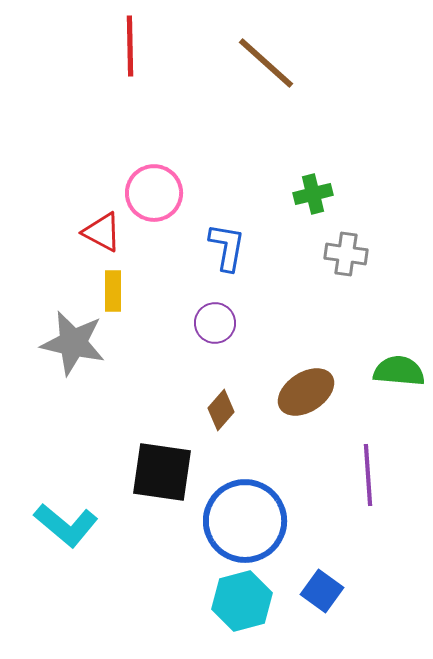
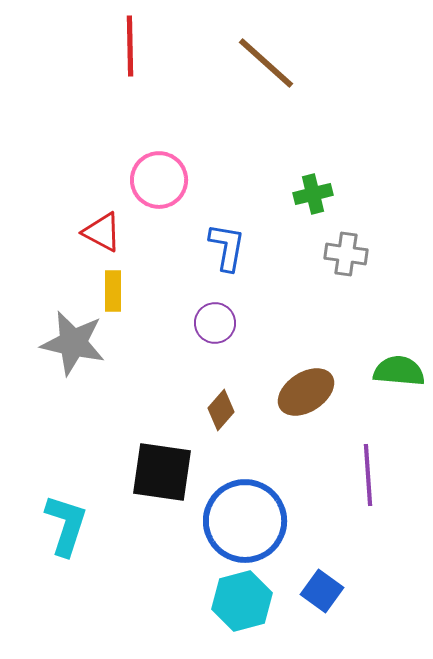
pink circle: moved 5 px right, 13 px up
cyan L-shape: rotated 112 degrees counterclockwise
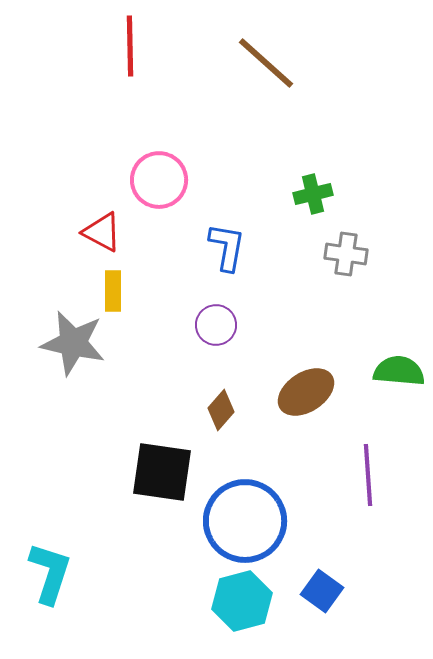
purple circle: moved 1 px right, 2 px down
cyan L-shape: moved 16 px left, 48 px down
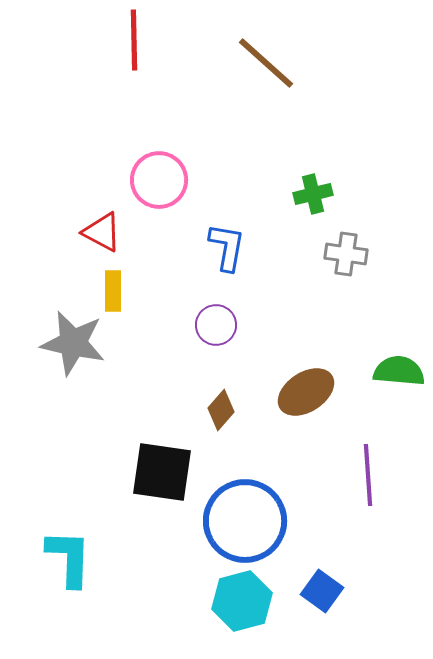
red line: moved 4 px right, 6 px up
cyan L-shape: moved 19 px right, 15 px up; rotated 16 degrees counterclockwise
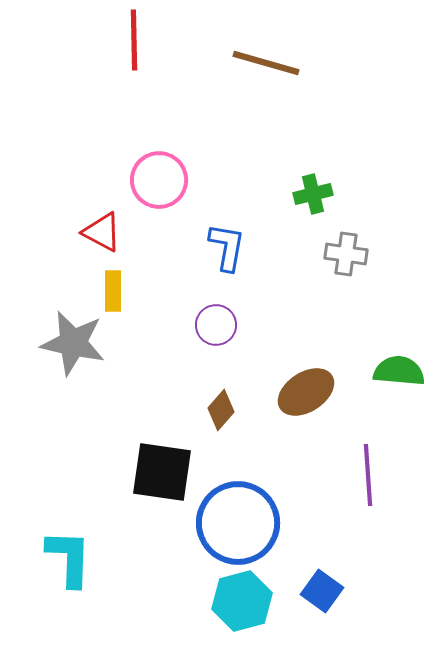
brown line: rotated 26 degrees counterclockwise
blue circle: moved 7 px left, 2 px down
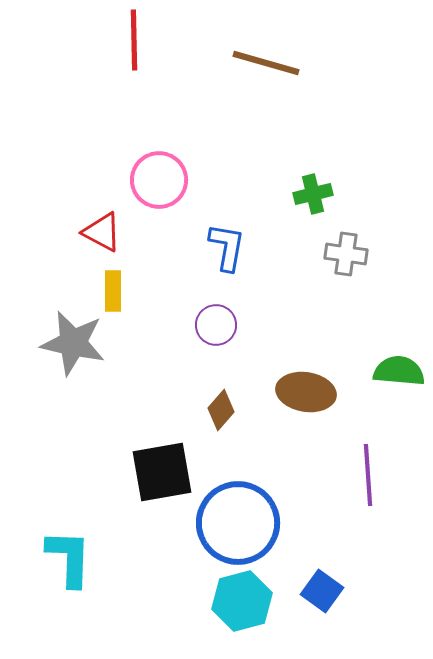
brown ellipse: rotated 42 degrees clockwise
black square: rotated 18 degrees counterclockwise
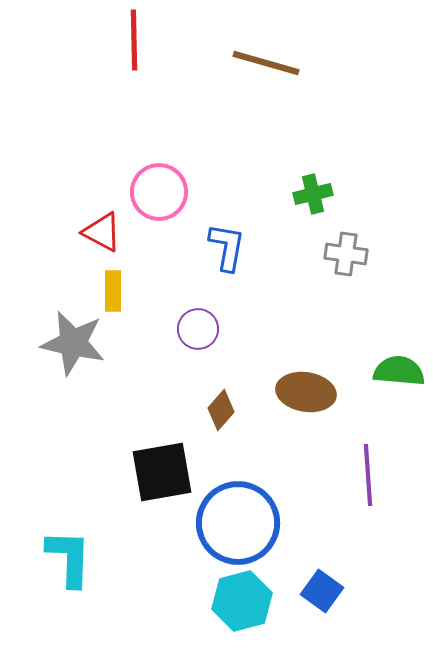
pink circle: moved 12 px down
purple circle: moved 18 px left, 4 px down
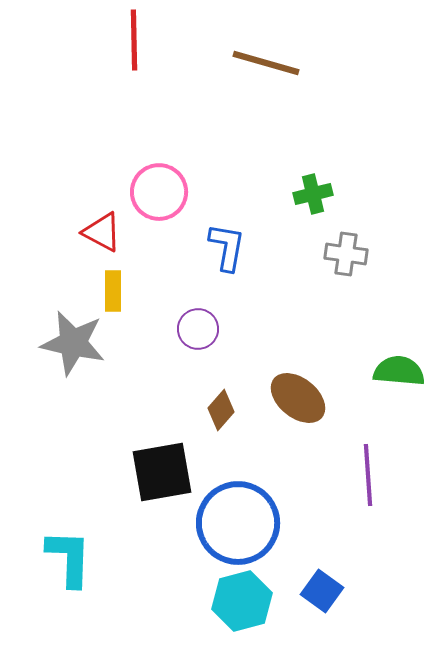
brown ellipse: moved 8 px left, 6 px down; rotated 30 degrees clockwise
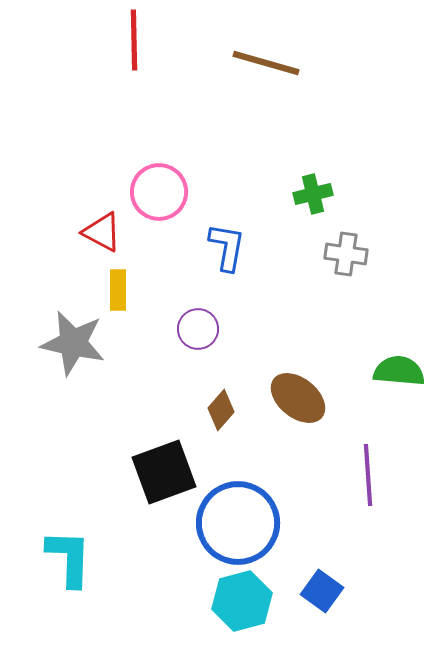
yellow rectangle: moved 5 px right, 1 px up
black square: moved 2 px right; rotated 10 degrees counterclockwise
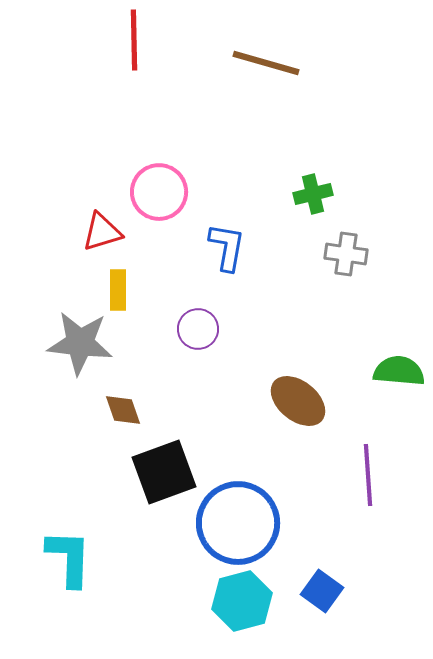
red triangle: rotated 45 degrees counterclockwise
gray star: moved 7 px right; rotated 6 degrees counterclockwise
brown ellipse: moved 3 px down
brown diamond: moved 98 px left; rotated 60 degrees counterclockwise
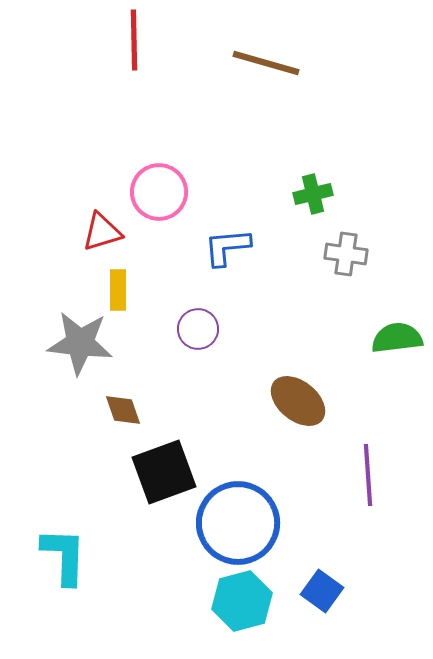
blue L-shape: rotated 105 degrees counterclockwise
green semicircle: moved 2 px left, 33 px up; rotated 12 degrees counterclockwise
cyan L-shape: moved 5 px left, 2 px up
